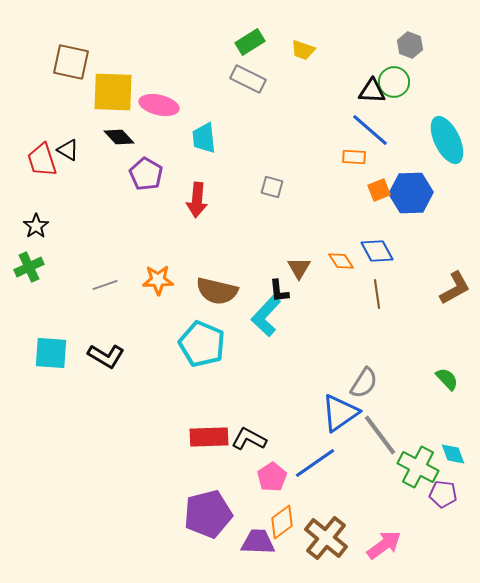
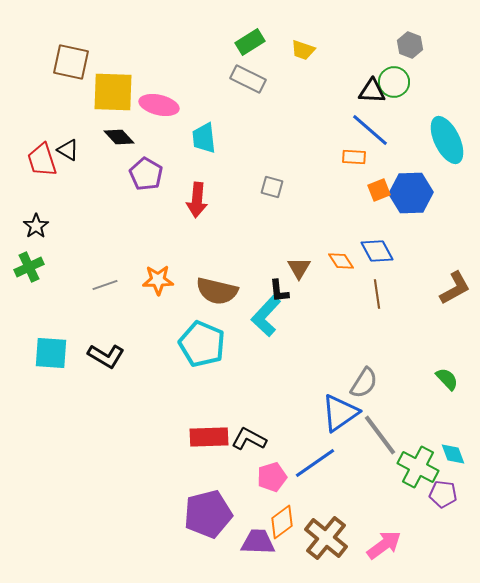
pink pentagon at (272, 477): rotated 16 degrees clockwise
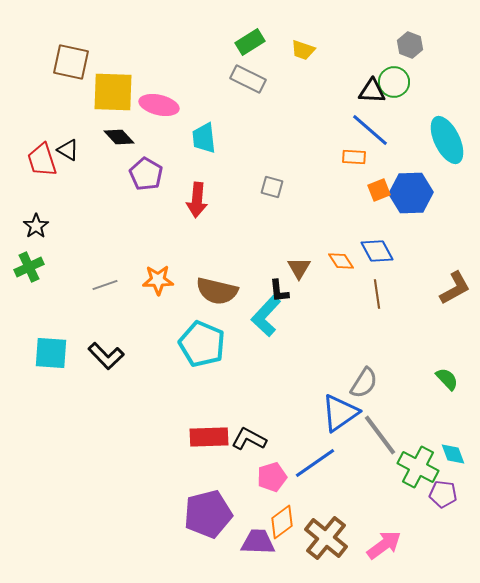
black L-shape at (106, 356): rotated 15 degrees clockwise
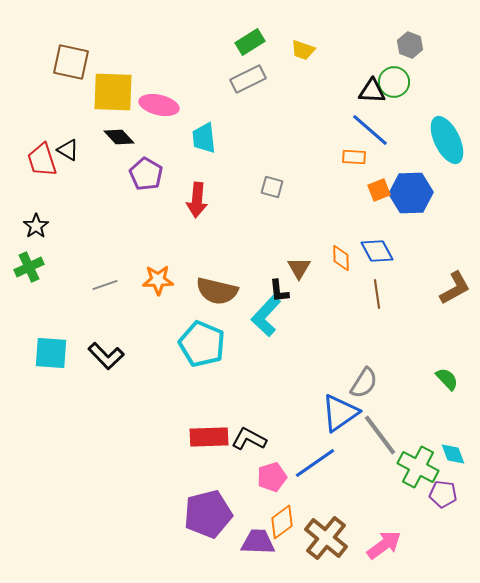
gray rectangle at (248, 79): rotated 52 degrees counterclockwise
orange diamond at (341, 261): moved 3 px up; rotated 32 degrees clockwise
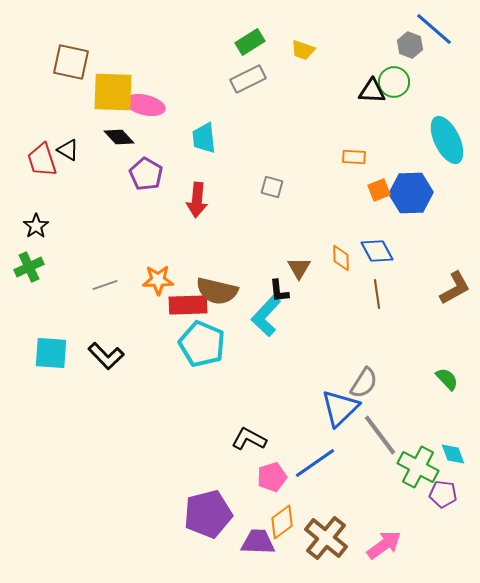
pink ellipse at (159, 105): moved 14 px left
blue line at (370, 130): moved 64 px right, 101 px up
blue triangle at (340, 413): moved 5 px up; rotated 9 degrees counterclockwise
red rectangle at (209, 437): moved 21 px left, 132 px up
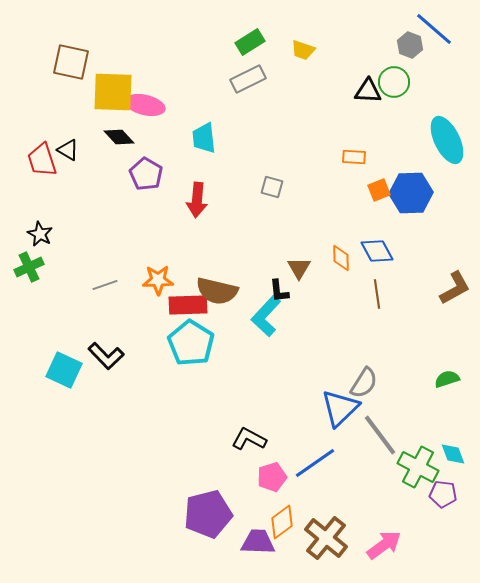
black triangle at (372, 91): moved 4 px left
black star at (36, 226): moved 4 px right, 8 px down; rotated 10 degrees counterclockwise
cyan pentagon at (202, 344): moved 11 px left, 1 px up; rotated 9 degrees clockwise
cyan square at (51, 353): moved 13 px right, 17 px down; rotated 21 degrees clockwise
green semicircle at (447, 379): rotated 65 degrees counterclockwise
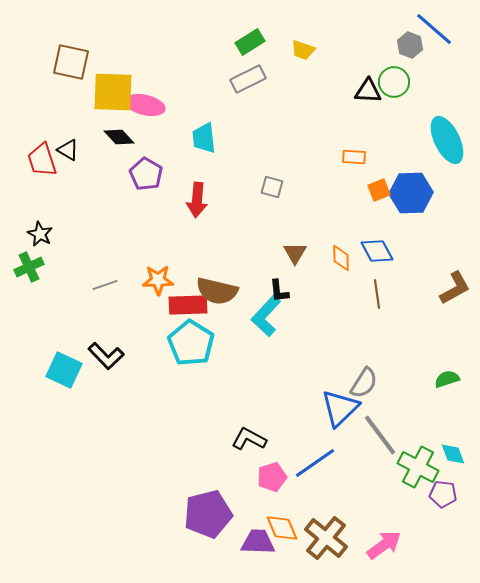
brown triangle at (299, 268): moved 4 px left, 15 px up
orange diamond at (282, 522): moved 6 px down; rotated 76 degrees counterclockwise
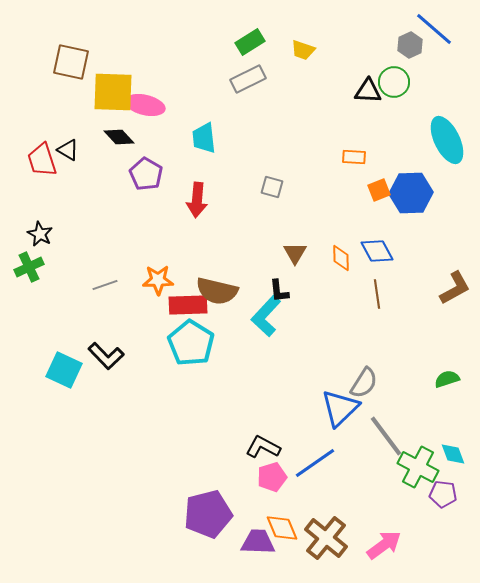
gray hexagon at (410, 45): rotated 15 degrees clockwise
gray line at (380, 435): moved 6 px right, 1 px down
black L-shape at (249, 439): moved 14 px right, 8 px down
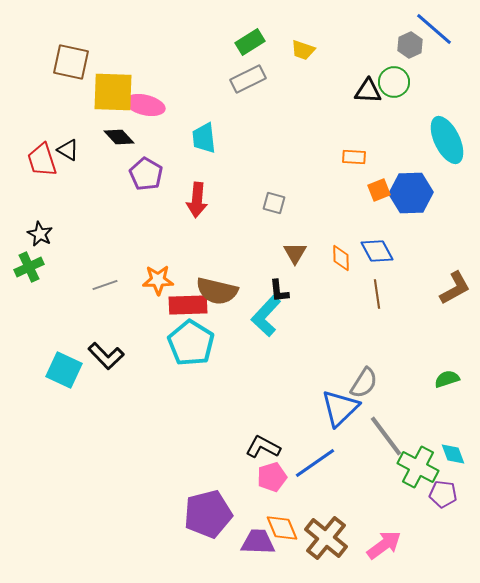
gray square at (272, 187): moved 2 px right, 16 px down
